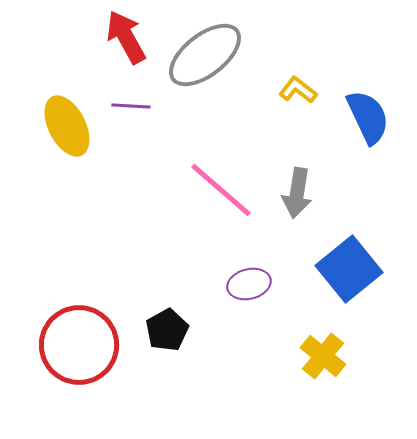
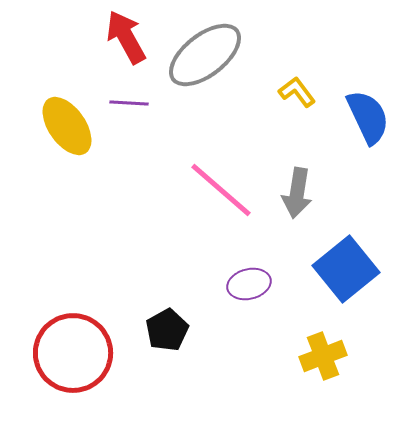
yellow L-shape: moved 1 px left, 2 px down; rotated 15 degrees clockwise
purple line: moved 2 px left, 3 px up
yellow ellipse: rotated 8 degrees counterclockwise
blue square: moved 3 px left
red circle: moved 6 px left, 8 px down
yellow cross: rotated 30 degrees clockwise
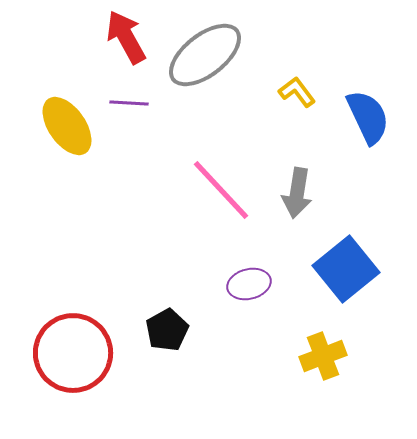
pink line: rotated 6 degrees clockwise
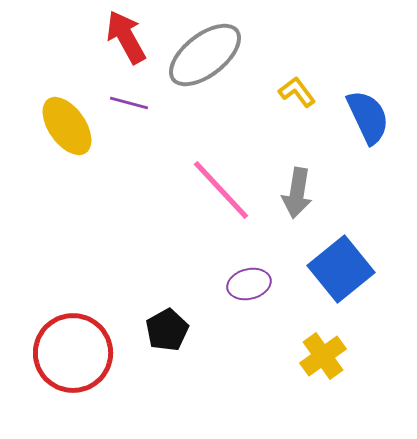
purple line: rotated 12 degrees clockwise
blue square: moved 5 px left
yellow cross: rotated 15 degrees counterclockwise
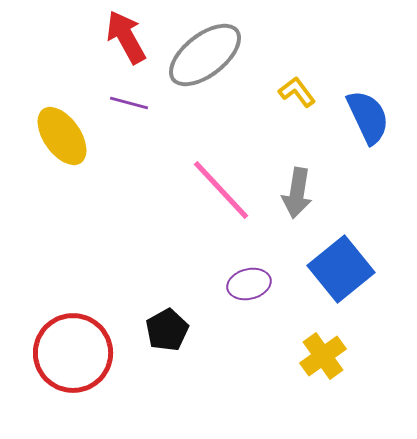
yellow ellipse: moved 5 px left, 10 px down
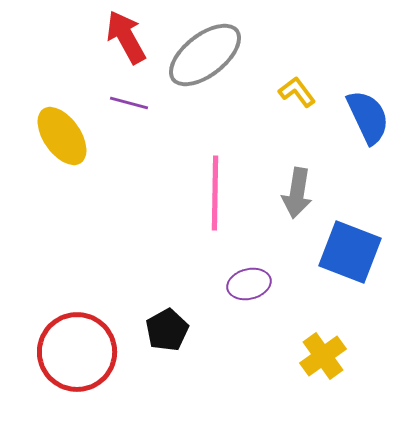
pink line: moved 6 px left, 3 px down; rotated 44 degrees clockwise
blue square: moved 9 px right, 17 px up; rotated 30 degrees counterclockwise
red circle: moved 4 px right, 1 px up
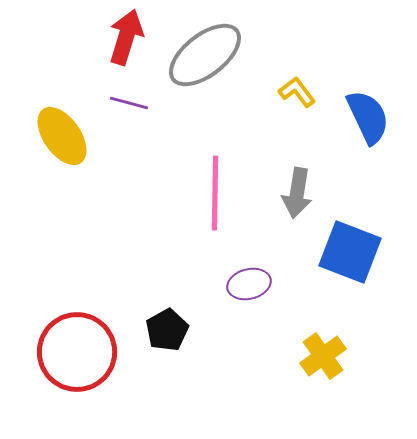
red arrow: rotated 46 degrees clockwise
